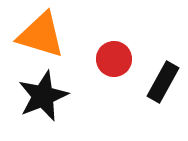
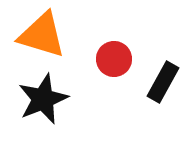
orange triangle: moved 1 px right
black star: moved 3 px down
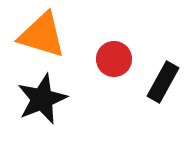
black star: moved 1 px left
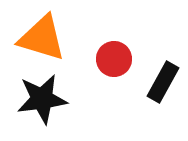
orange triangle: moved 3 px down
black star: rotated 15 degrees clockwise
